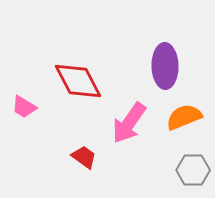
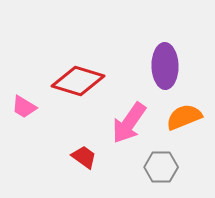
red diamond: rotated 45 degrees counterclockwise
gray hexagon: moved 32 px left, 3 px up
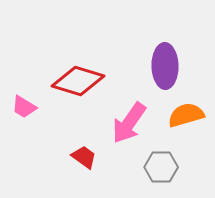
orange semicircle: moved 2 px right, 2 px up; rotated 6 degrees clockwise
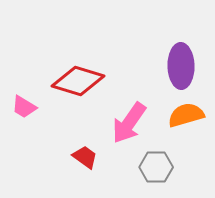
purple ellipse: moved 16 px right
red trapezoid: moved 1 px right
gray hexagon: moved 5 px left
